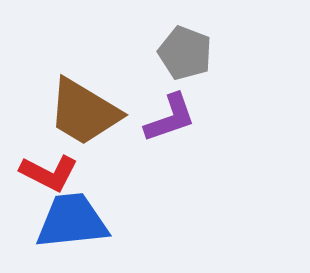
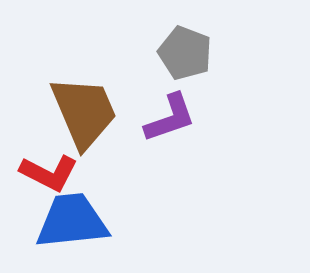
brown trapezoid: rotated 144 degrees counterclockwise
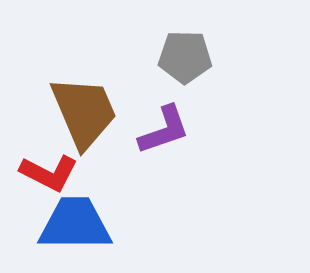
gray pentagon: moved 4 px down; rotated 20 degrees counterclockwise
purple L-shape: moved 6 px left, 12 px down
blue trapezoid: moved 3 px right, 3 px down; rotated 6 degrees clockwise
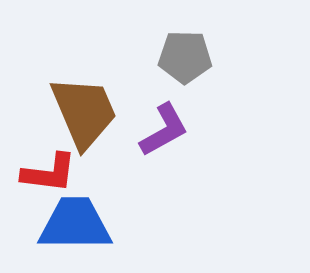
purple L-shape: rotated 10 degrees counterclockwise
red L-shape: rotated 20 degrees counterclockwise
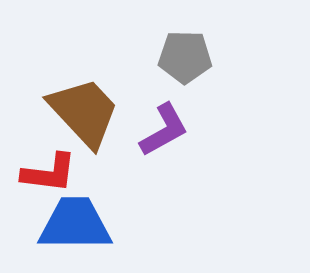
brown trapezoid: rotated 20 degrees counterclockwise
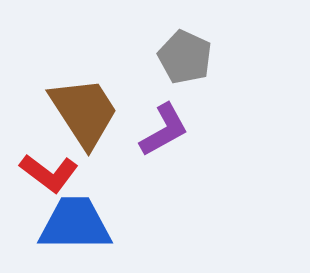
gray pentagon: rotated 24 degrees clockwise
brown trapezoid: rotated 10 degrees clockwise
red L-shape: rotated 30 degrees clockwise
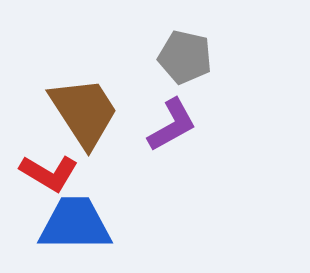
gray pentagon: rotated 12 degrees counterclockwise
purple L-shape: moved 8 px right, 5 px up
red L-shape: rotated 6 degrees counterclockwise
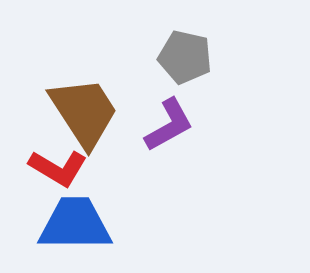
purple L-shape: moved 3 px left
red L-shape: moved 9 px right, 5 px up
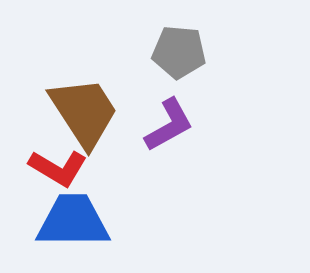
gray pentagon: moved 6 px left, 5 px up; rotated 8 degrees counterclockwise
blue trapezoid: moved 2 px left, 3 px up
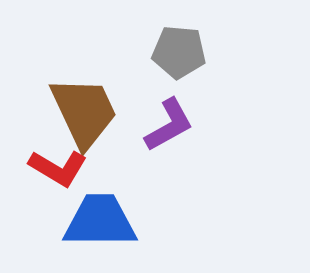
brown trapezoid: rotated 8 degrees clockwise
blue trapezoid: moved 27 px right
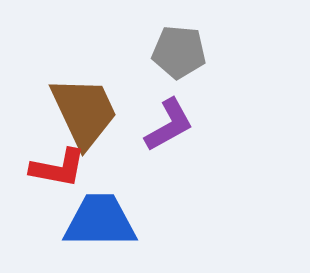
red L-shape: rotated 20 degrees counterclockwise
